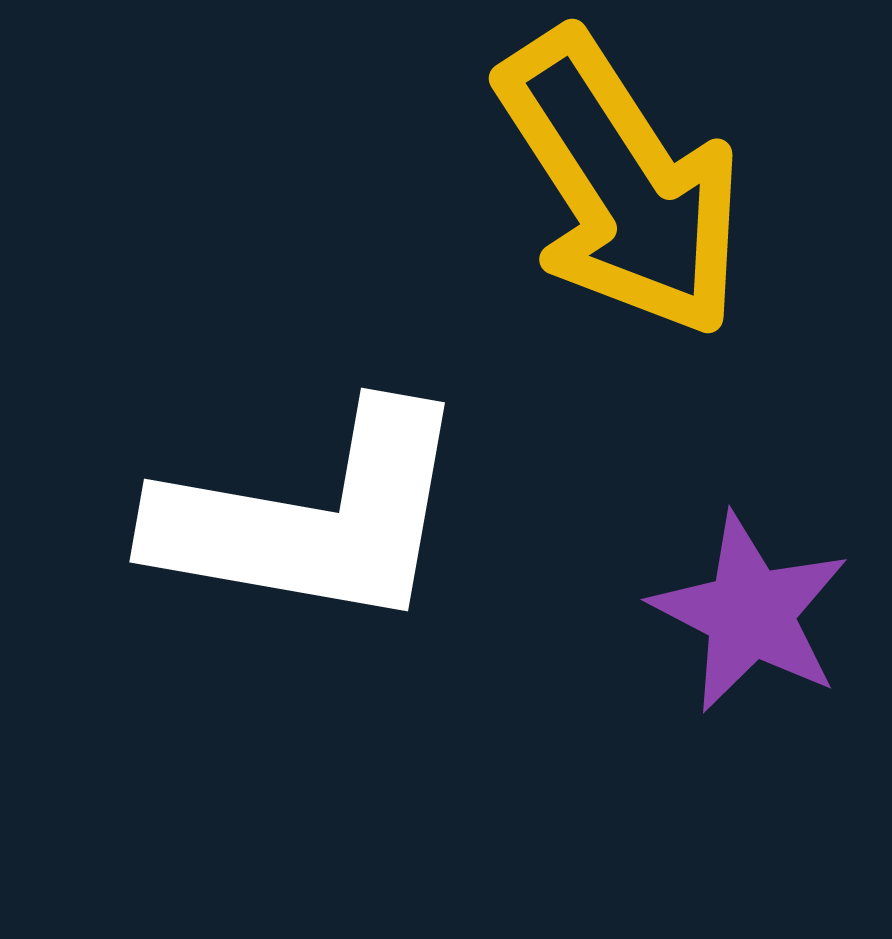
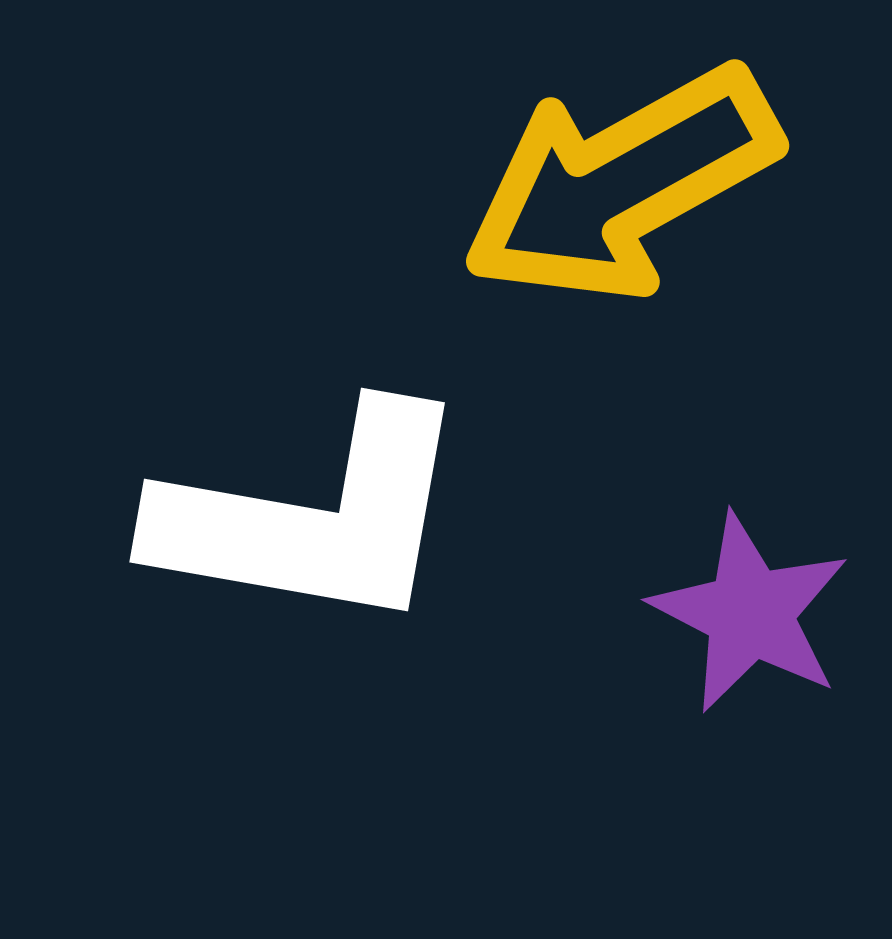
yellow arrow: rotated 94 degrees clockwise
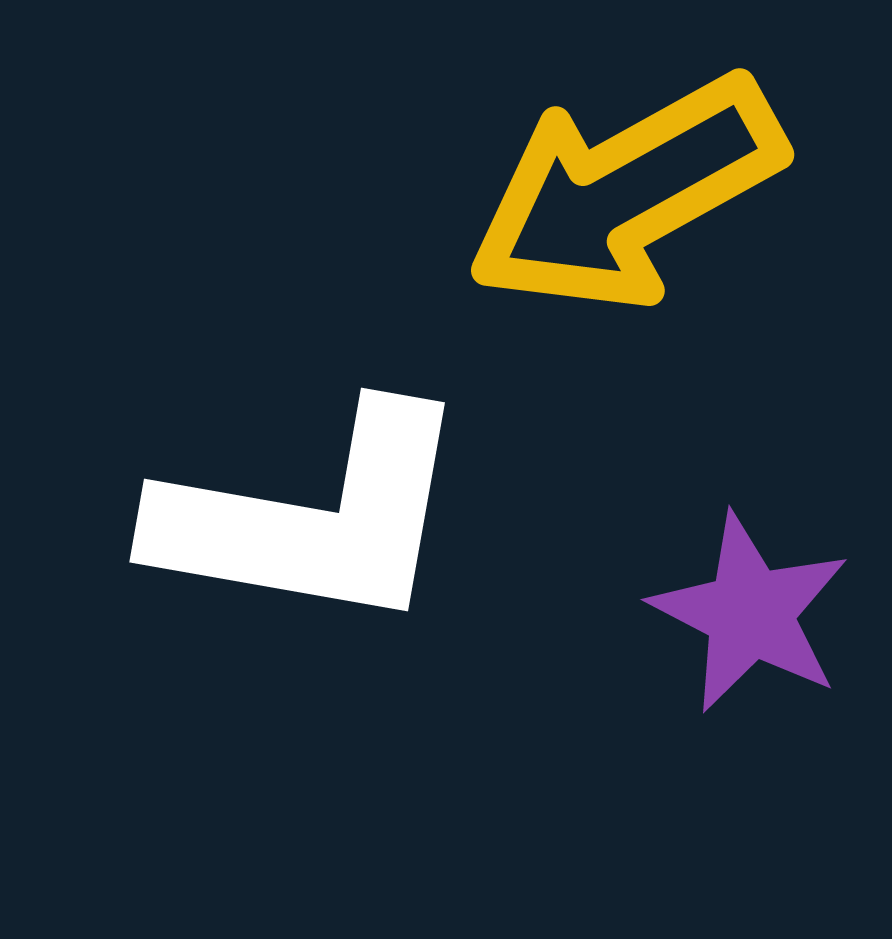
yellow arrow: moved 5 px right, 9 px down
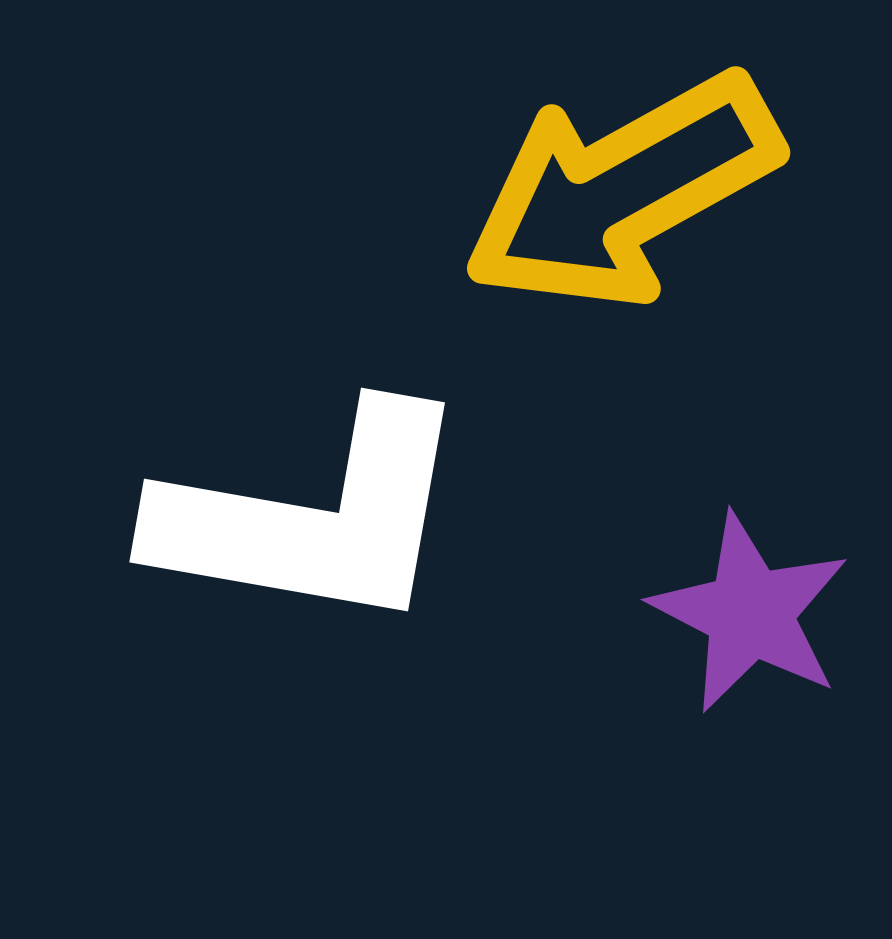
yellow arrow: moved 4 px left, 2 px up
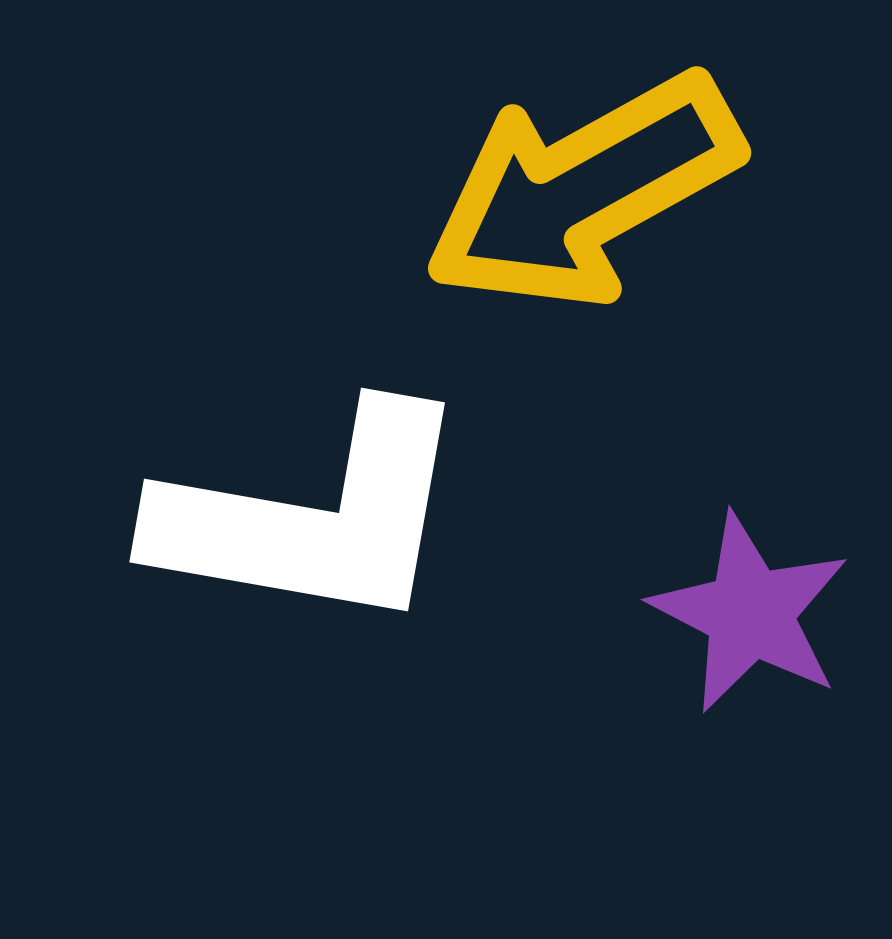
yellow arrow: moved 39 px left
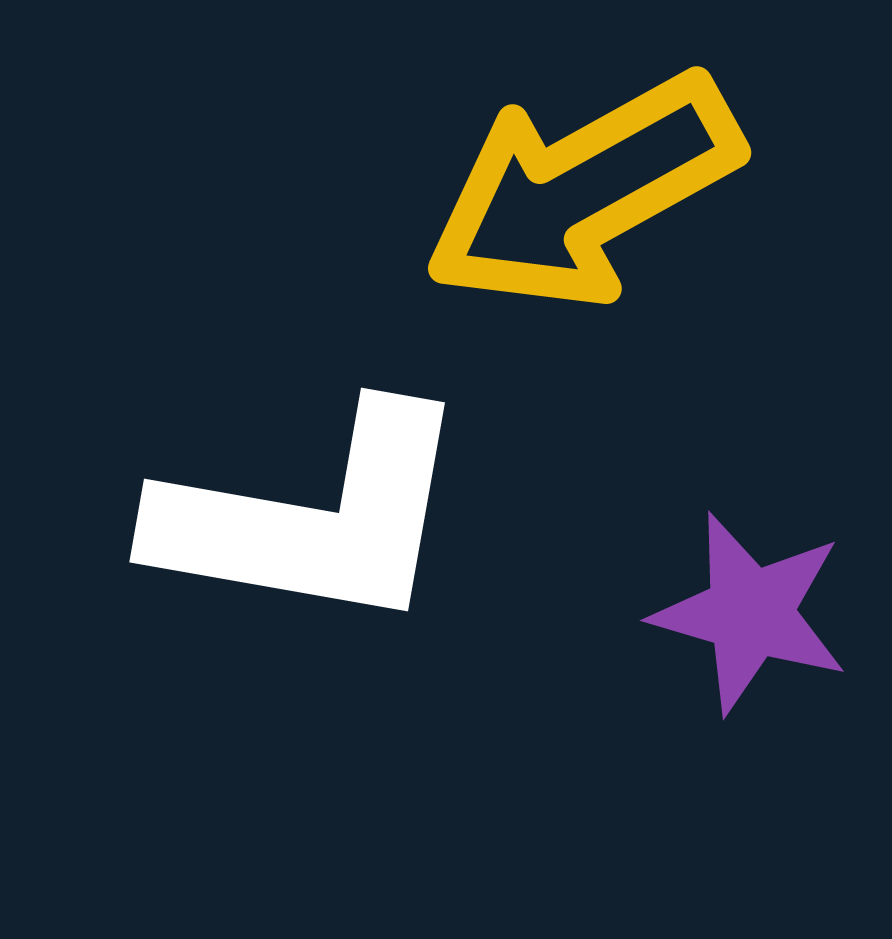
purple star: rotated 11 degrees counterclockwise
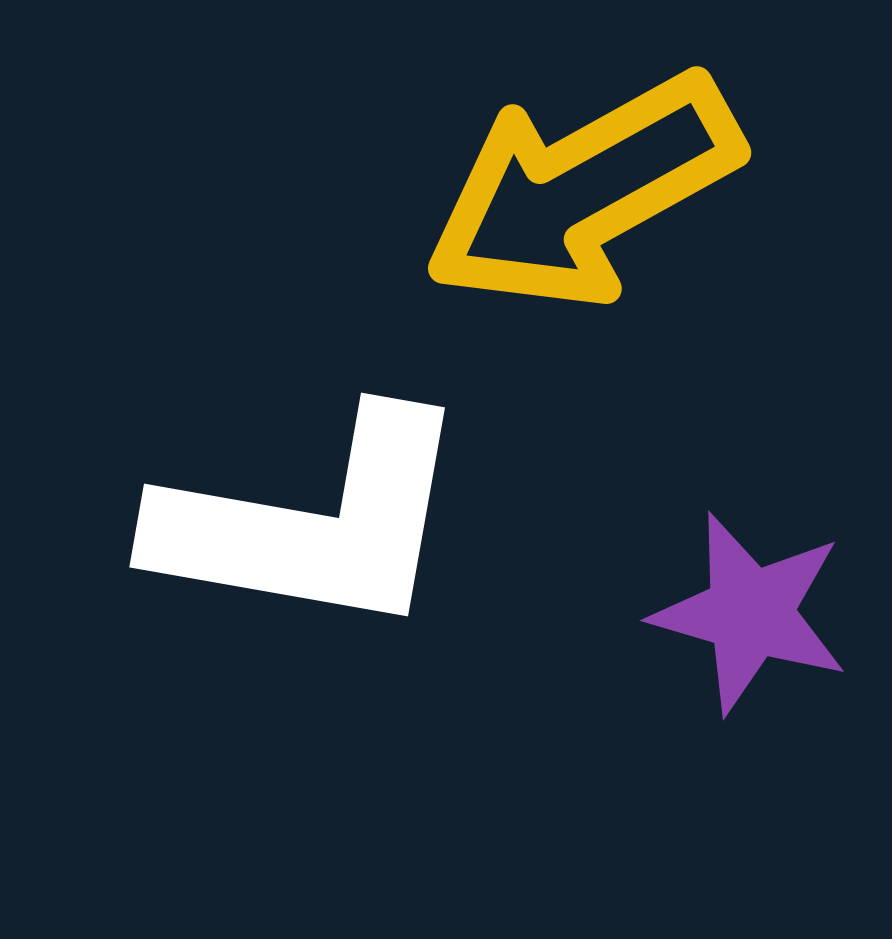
white L-shape: moved 5 px down
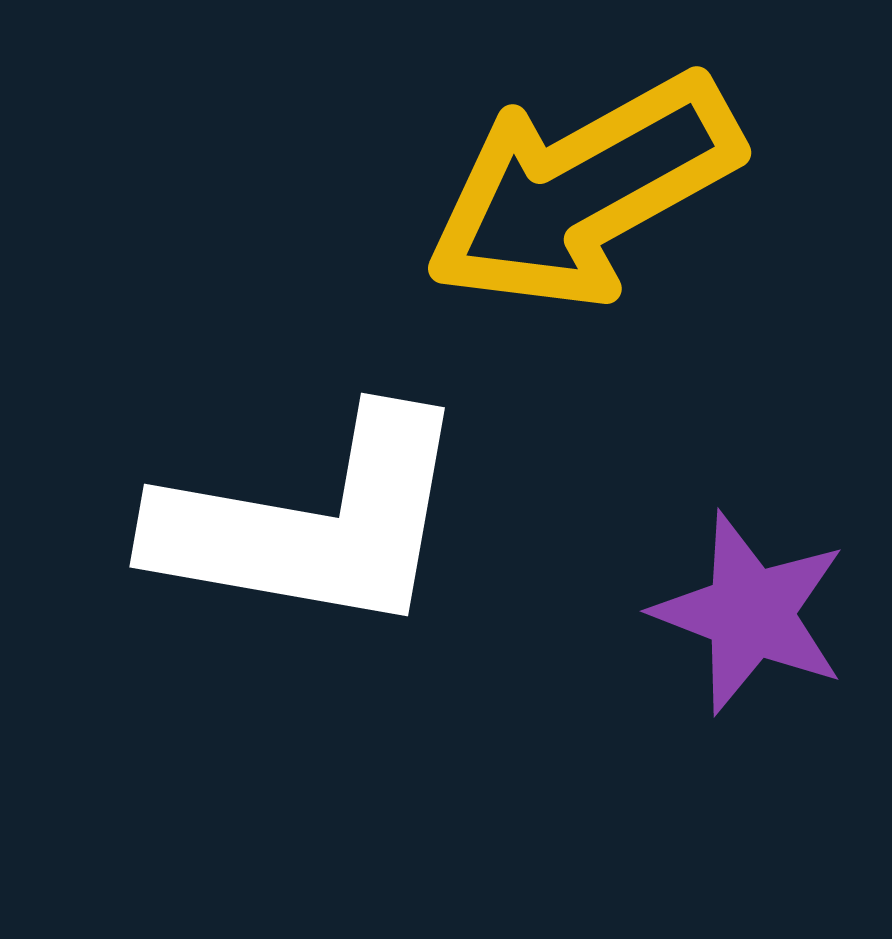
purple star: rotated 5 degrees clockwise
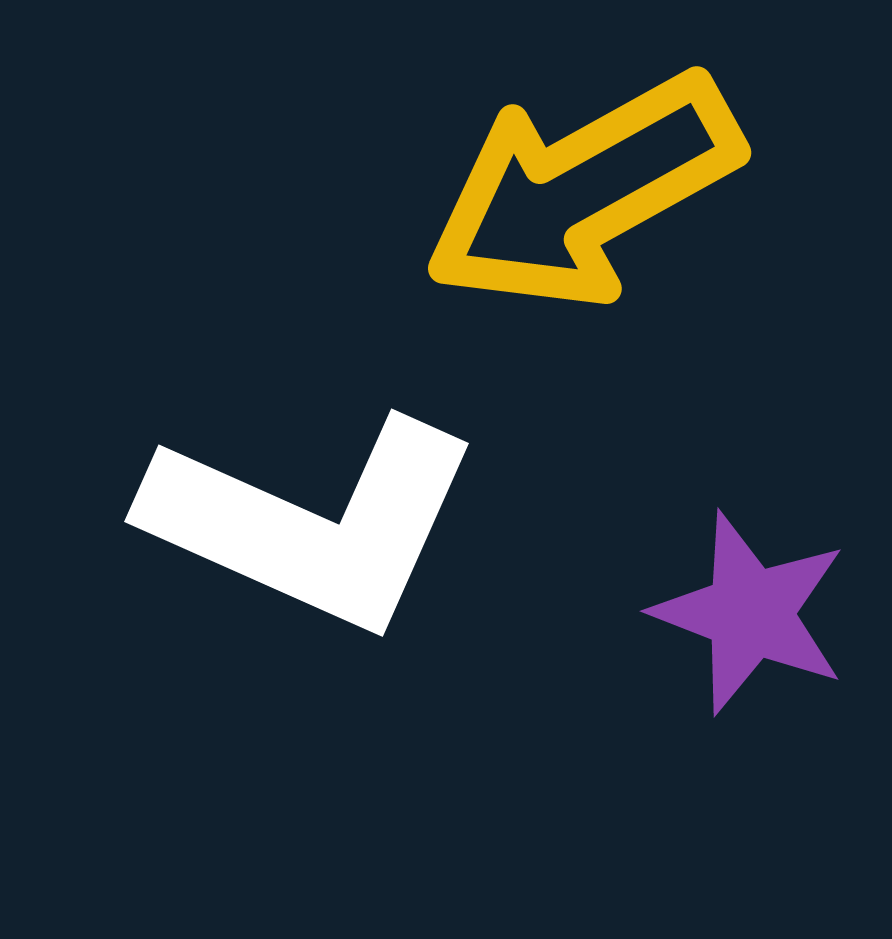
white L-shape: rotated 14 degrees clockwise
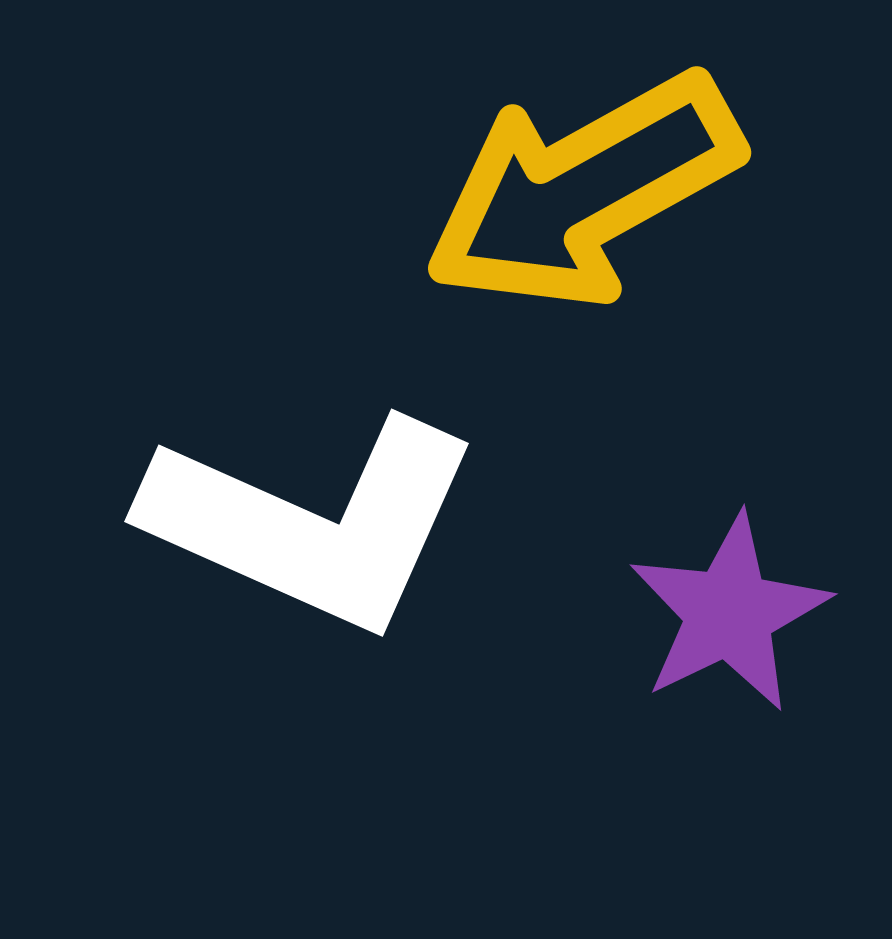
purple star: moved 21 px left; rotated 25 degrees clockwise
